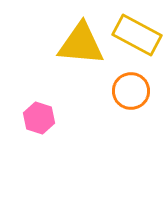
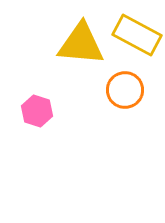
orange circle: moved 6 px left, 1 px up
pink hexagon: moved 2 px left, 7 px up
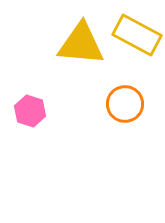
orange circle: moved 14 px down
pink hexagon: moved 7 px left
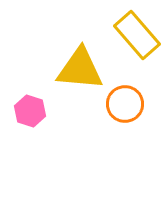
yellow rectangle: rotated 21 degrees clockwise
yellow triangle: moved 1 px left, 25 px down
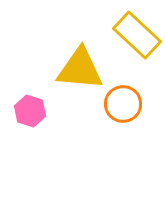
yellow rectangle: rotated 6 degrees counterclockwise
orange circle: moved 2 px left
